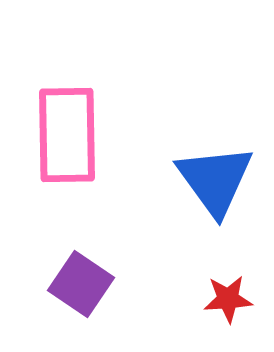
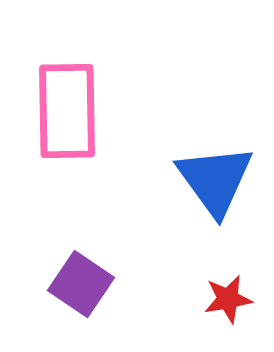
pink rectangle: moved 24 px up
red star: rotated 6 degrees counterclockwise
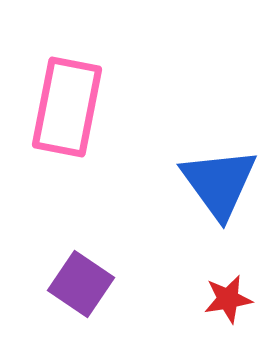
pink rectangle: moved 4 px up; rotated 12 degrees clockwise
blue triangle: moved 4 px right, 3 px down
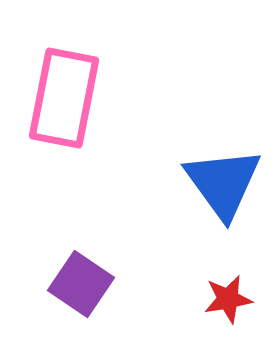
pink rectangle: moved 3 px left, 9 px up
blue triangle: moved 4 px right
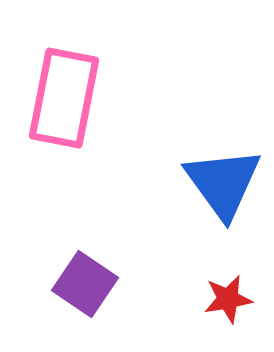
purple square: moved 4 px right
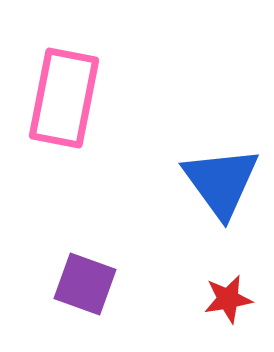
blue triangle: moved 2 px left, 1 px up
purple square: rotated 14 degrees counterclockwise
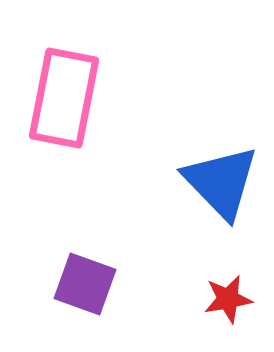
blue triangle: rotated 8 degrees counterclockwise
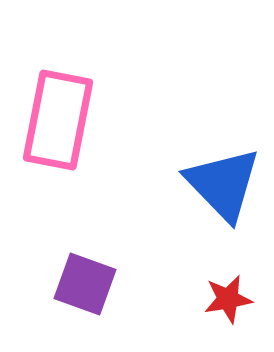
pink rectangle: moved 6 px left, 22 px down
blue triangle: moved 2 px right, 2 px down
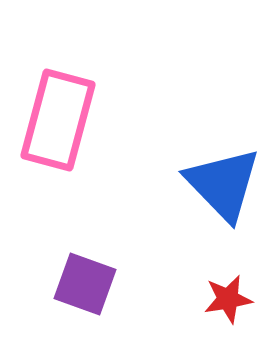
pink rectangle: rotated 4 degrees clockwise
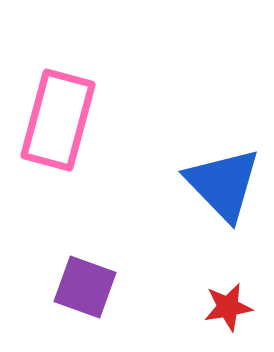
purple square: moved 3 px down
red star: moved 8 px down
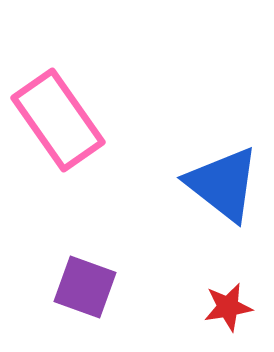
pink rectangle: rotated 50 degrees counterclockwise
blue triangle: rotated 8 degrees counterclockwise
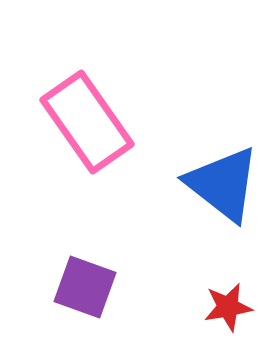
pink rectangle: moved 29 px right, 2 px down
